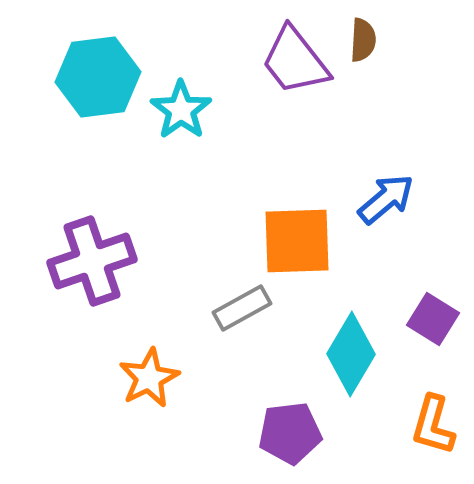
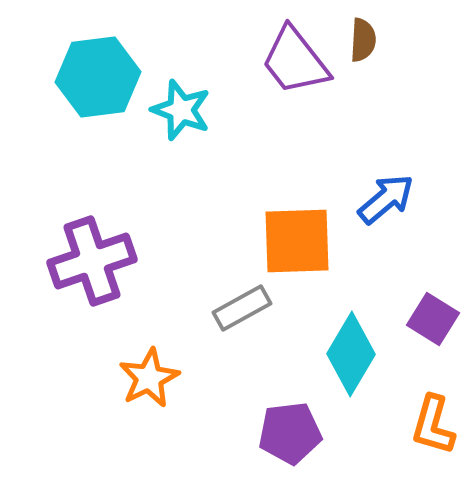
cyan star: rotated 16 degrees counterclockwise
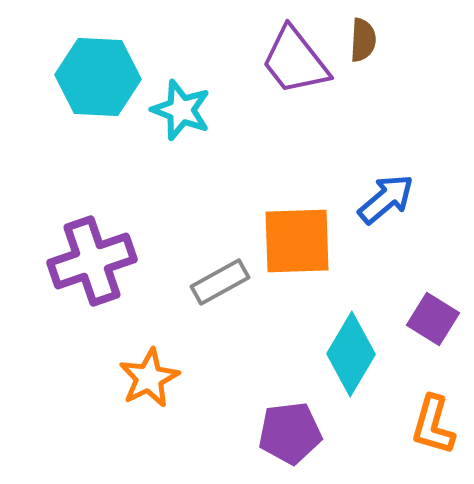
cyan hexagon: rotated 10 degrees clockwise
gray rectangle: moved 22 px left, 26 px up
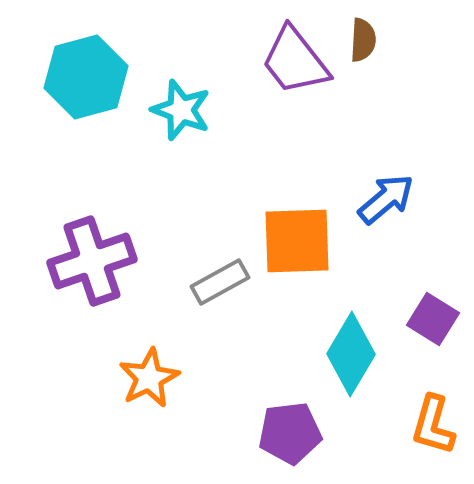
cyan hexagon: moved 12 px left; rotated 18 degrees counterclockwise
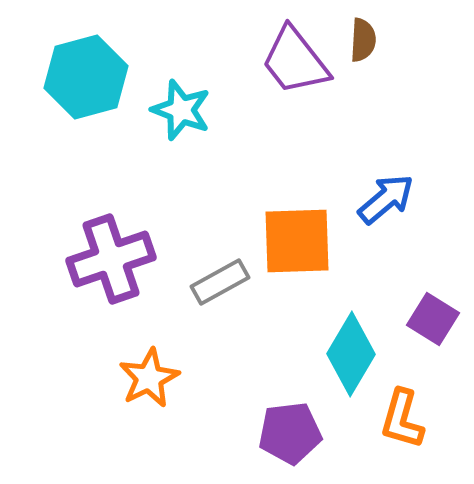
purple cross: moved 19 px right, 2 px up
orange L-shape: moved 31 px left, 6 px up
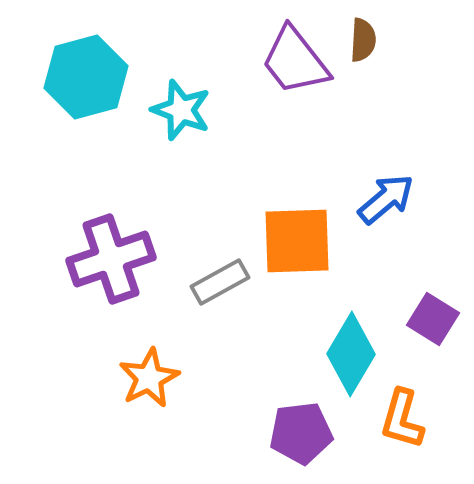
purple pentagon: moved 11 px right
